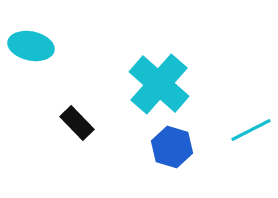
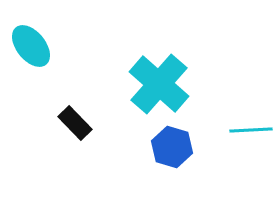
cyan ellipse: rotated 39 degrees clockwise
black rectangle: moved 2 px left
cyan line: rotated 24 degrees clockwise
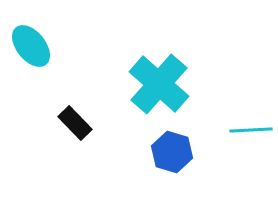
blue hexagon: moved 5 px down
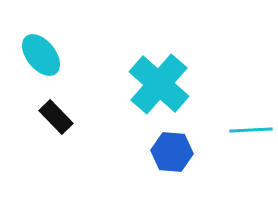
cyan ellipse: moved 10 px right, 9 px down
black rectangle: moved 19 px left, 6 px up
blue hexagon: rotated 12 degrees counterclockwise
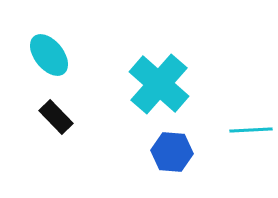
cyan ellipse: moved 8 px right
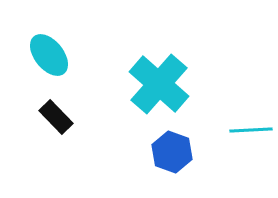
blue hexagon: rotated 15 degrees clockwise
